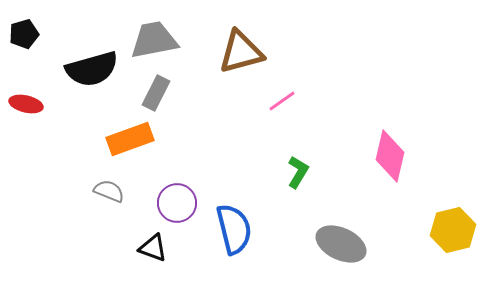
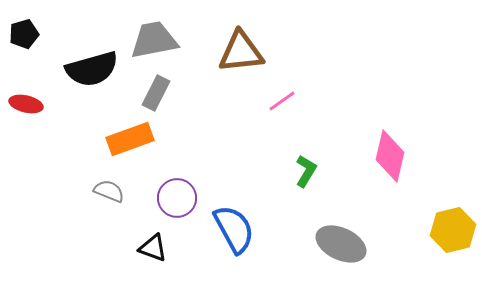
brown triangle: rotated 9 degrees clockwise
green L-shape: moved 8 px right, 1 px up
purple circle: moved 5 px up
blue semicircle: rotated 15 degrees counterclockwise
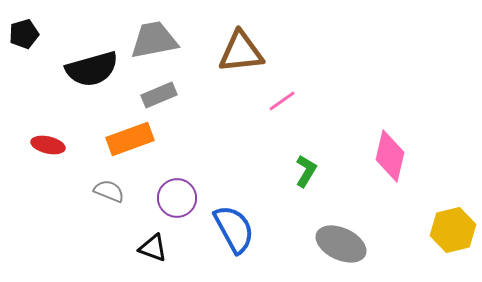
gray rectangle: moved 3 px right, 2 px down; rotated 40 degrees clockwise
red ellipse: moved 22 px right, 41 px down
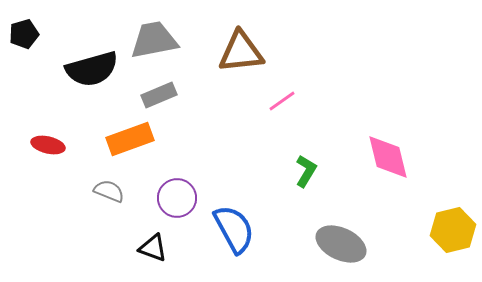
pink diamond: moved 2 px left, 1 px down; rotated 27 degrees counterclockwise
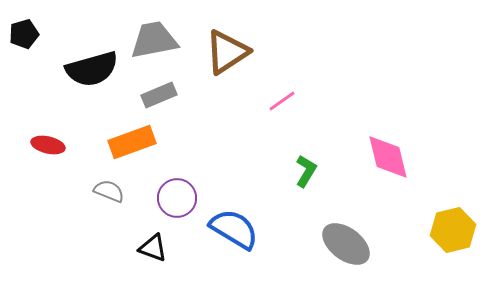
brown triangle: moved 14 px left; rotated 27 degrees counterclockwise
orange rectangle: moved 2 px right, 3 px down
blue semicircle: rotated 30 degrees counterclockwise
gray ellipse: moved 5 px right; rotated 12 degrees clockwise
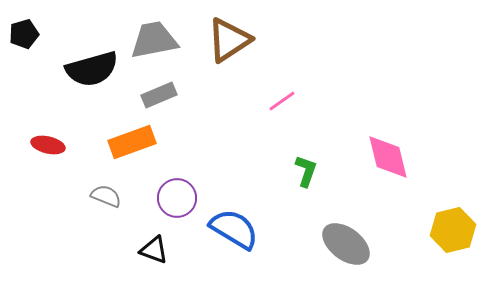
brown triangle: moved 2 px right, 12 px up
green L-shape: rotated 12 degrees counterclockwise
gray semicircle: moved 3 px left, 5 px down
black triangle: moved 1 px right, 2 px down
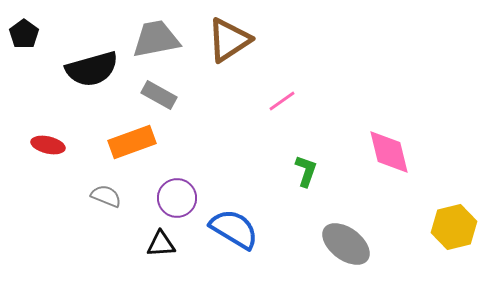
black pentagon: rotated 20 degrees counterclockwise
gray trapezoid: moved 2 px right, 1 px up
gray rectangle: rotated 52 degrees clockwise
pink diamond: moved 1 px right, 5 px up
yellow hexagon: moved 1 px right, 3 px up
black triangle: moved 7 px right, 6 px up; rotated 24 degrees counterclockwise
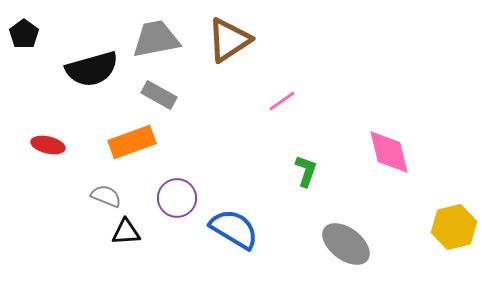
black triangle: moved 35 px left, 12 px up
